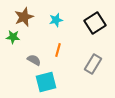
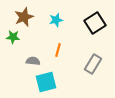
gray semicircle: moved 1 px left, 1 px down; rotated 24 degrees counterclockwise
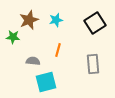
brown star: moved 5 px right, 3 px down
gray rectangle: rotated 36 degrees counterclockwise
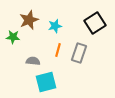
cyan star: moved 1 px left, 6 px down
gray rectangle: moved 14 px left, 11 px up; rotated 24 degrees clockwise
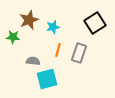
cyan star: moved 2 px left, 1 px down
cyan square: moved 1 px right, 3 px up
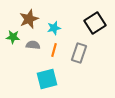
brown star: moved 1 px up
cyan star: moved 1 px right, 1 px down
orange line: moved 4 px left
gray semicircle: moved 16 px up
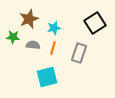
orange line: moved 1 px left, 2 px up
cyan square: moved 2 px up
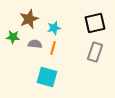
black square: rotated 20 degrees clockwise
gray semicircle: moved 2 px right, 1 px up
gray rectangle: moved 16 px right, 1 px up
cyan square: rotated 30 degrees clockwise
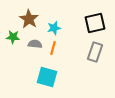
brown star: rotated 18 degrees counterclockwise
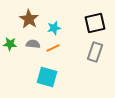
green star: moved 3 px left, 7 px down
gray semicircle: moved 2 px left
orange line: rotated 48 degrees clockwise
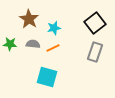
black square: rotated 25 degrees counterclockwise
